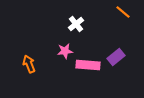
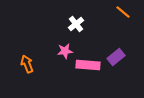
orange arrow: moved 2 px left
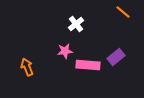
orange arrow: moved 3 px down
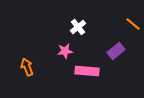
orange line: moved 10 px right, 12 px down
white cross: moved 2 px right, 3 px down
purple rectangle: moved 6 px up
pink rectangle: moved 1 px left, 6 px down
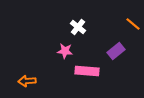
white cross: rotated 14 degrees counterclockwise
pink star: rotated 14 degrees clockwise
orange arrow: moved 14 px down; rotated 72 degrees counterclockwise
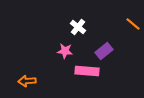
purple rectangle: moved 12 px left
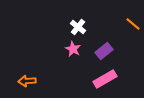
pink star: moved 8 px right, 2 px up; rotated 21 degrees clockwise
pink rectangle: moved 18 px right, 8 px down; rotated 35 degrees counterclockwise
